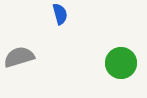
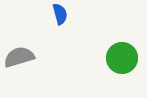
green circle: moved 1 px right, 5 px up
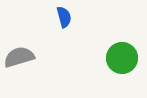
blue semicircle: moved 4 px right, 3 px down
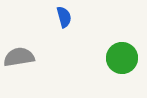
gray semicircle: rotated 8 degrees clockwise
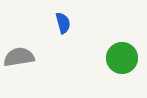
blue semicircle: moved 1 px left, 6 px down
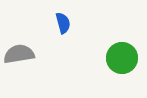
gray semicircle: moved 3 px up
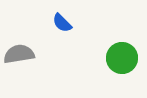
blue semicircle: moved 1 px left; rotated 150 degrees clockwise
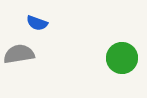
blue semicircle: moved 25 px left; rotated 25 degrees counterclockwise
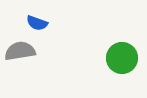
gray semicircle: moved 1 px right, 3 px up
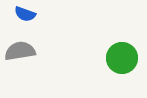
blue semicircle: moved 12 px left, 9 px up
